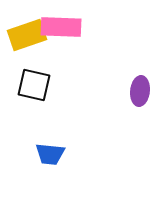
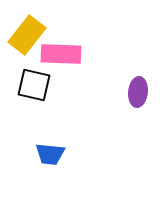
pink rectangle: moved 27 px down
yellow rectangle: rotated 33 degrees counterclockwise
purple ellipse: moved 2 px left, 1 px down
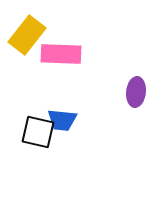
black square: moved 4 px right, 47 px down
purple ellipse: moved 2 px left
blue trapezoid: moved 12 px right, 34 px up
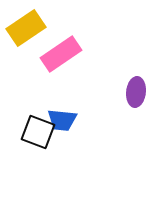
yellow rectangle: moved 1 px left, 7 px up; rotated 18 degrees clockwise
pink rectangle: rotated 36 degrees counterclockwise
black square: rotated 8 degrees clockwise
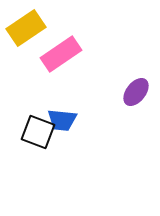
purple ellipse: rotated 32 degrees clockwise
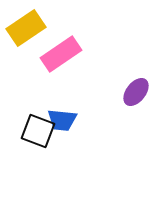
black square: moved 1 px up
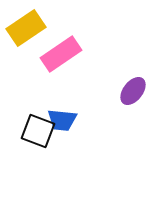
purple ellipse: moved 3 px left, 1 px up
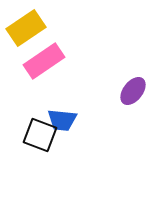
pink rectangle: moved 17 px left, 7 px down
black square: moved 2 px right, 4 px down
